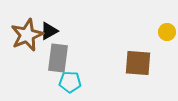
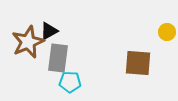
brown star: moved 1 px right, 7 px down
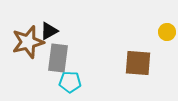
brown star: rotated 8 degrees clockwise
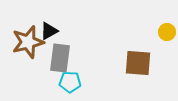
gray rectangle: moved 2 px right
